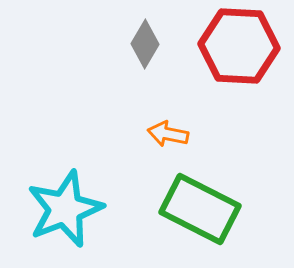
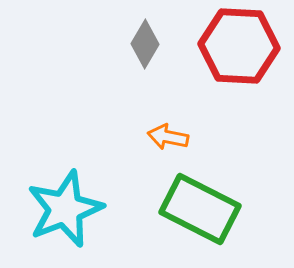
orange arrow: moved 3 px down
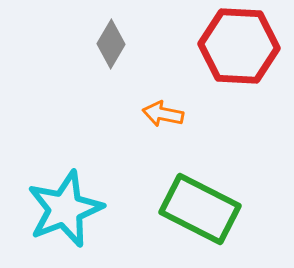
gray diamond: moved 34 px left
orange arrow: moved 5 px left, 23 px up
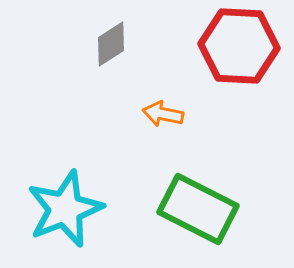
gray diamond: rotated 27 degrees clockwise
green rectangle: moved 2 px left
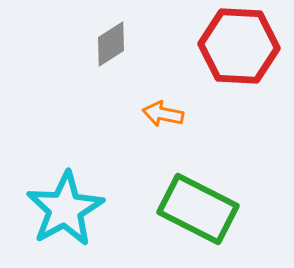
cyan star: rotated 8 degrees counterclockwise
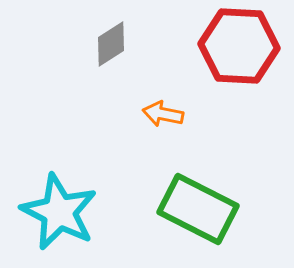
cyan star: moved 6 px left, 3 px down; rotated 16 degrees counterclockwise
